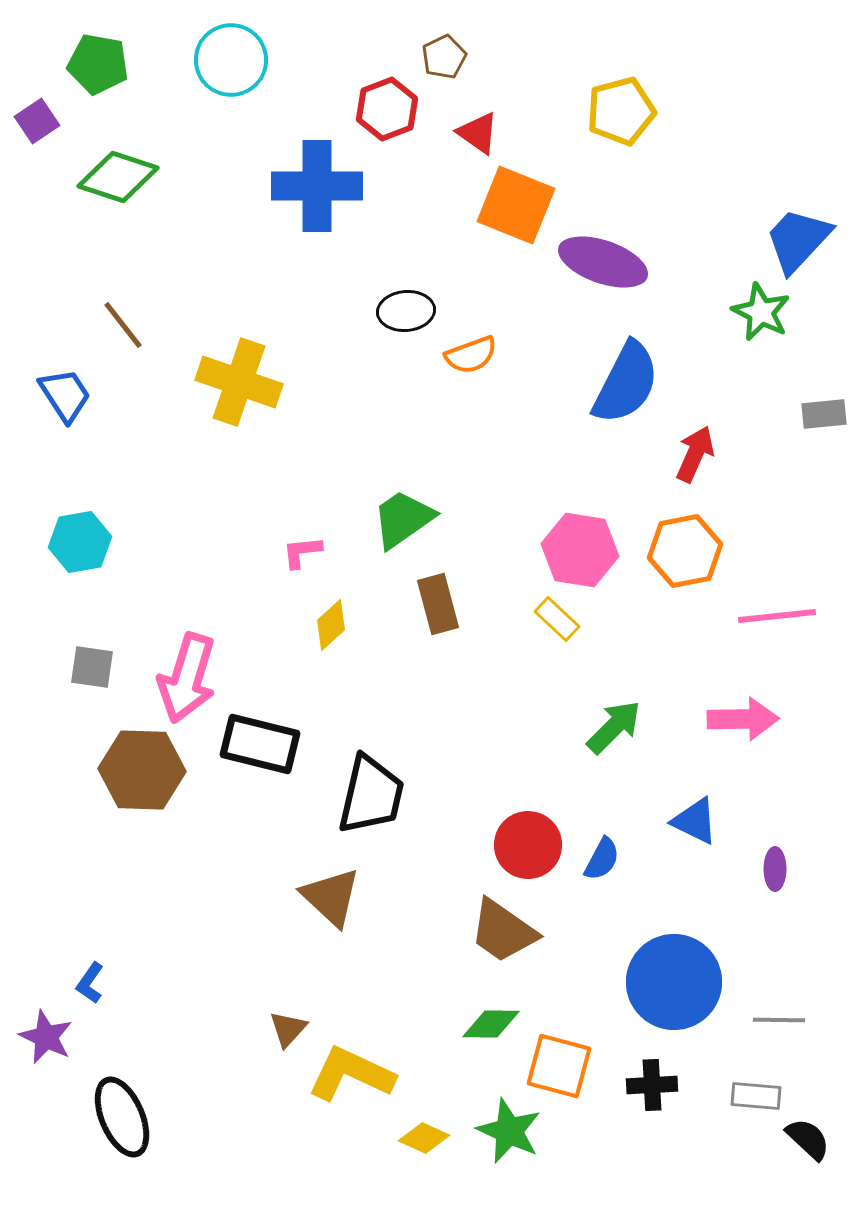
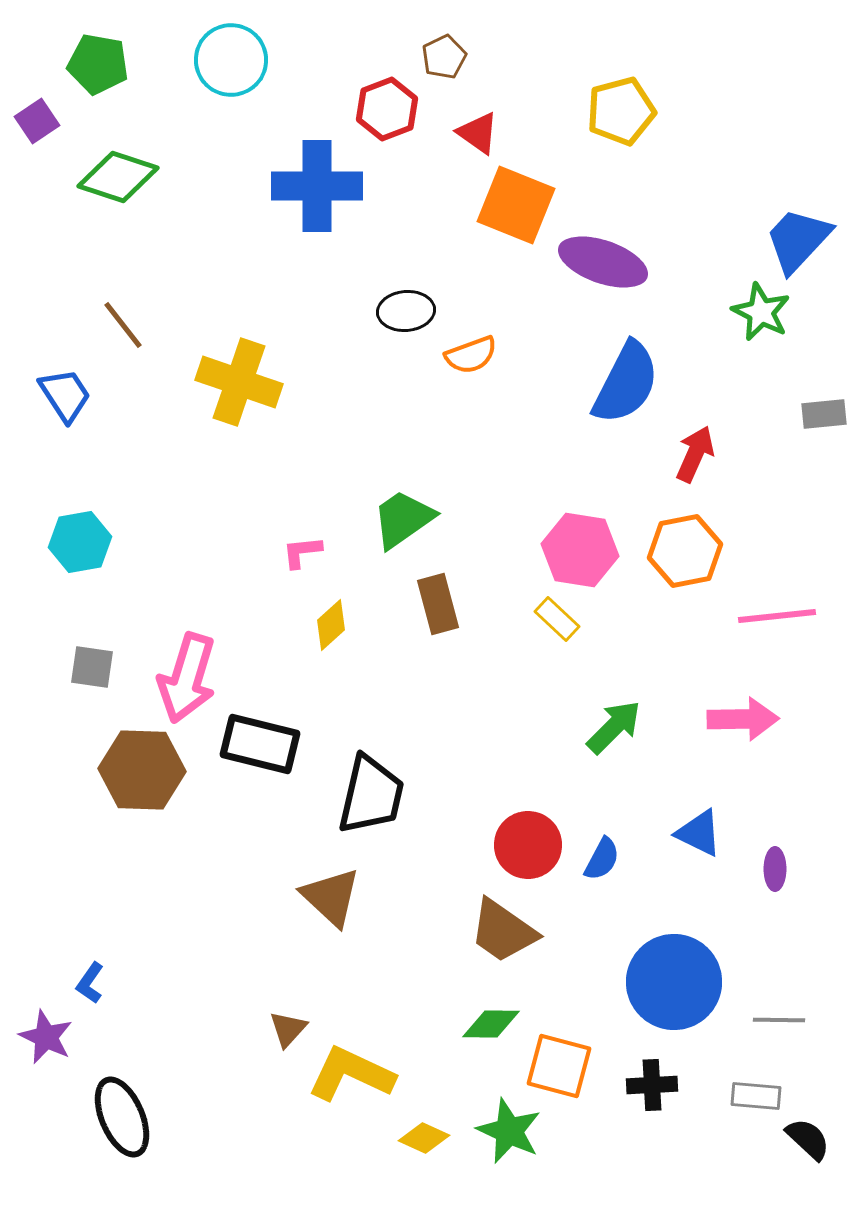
blue triangle at (695, 821): moved 4 px right, 12 px down
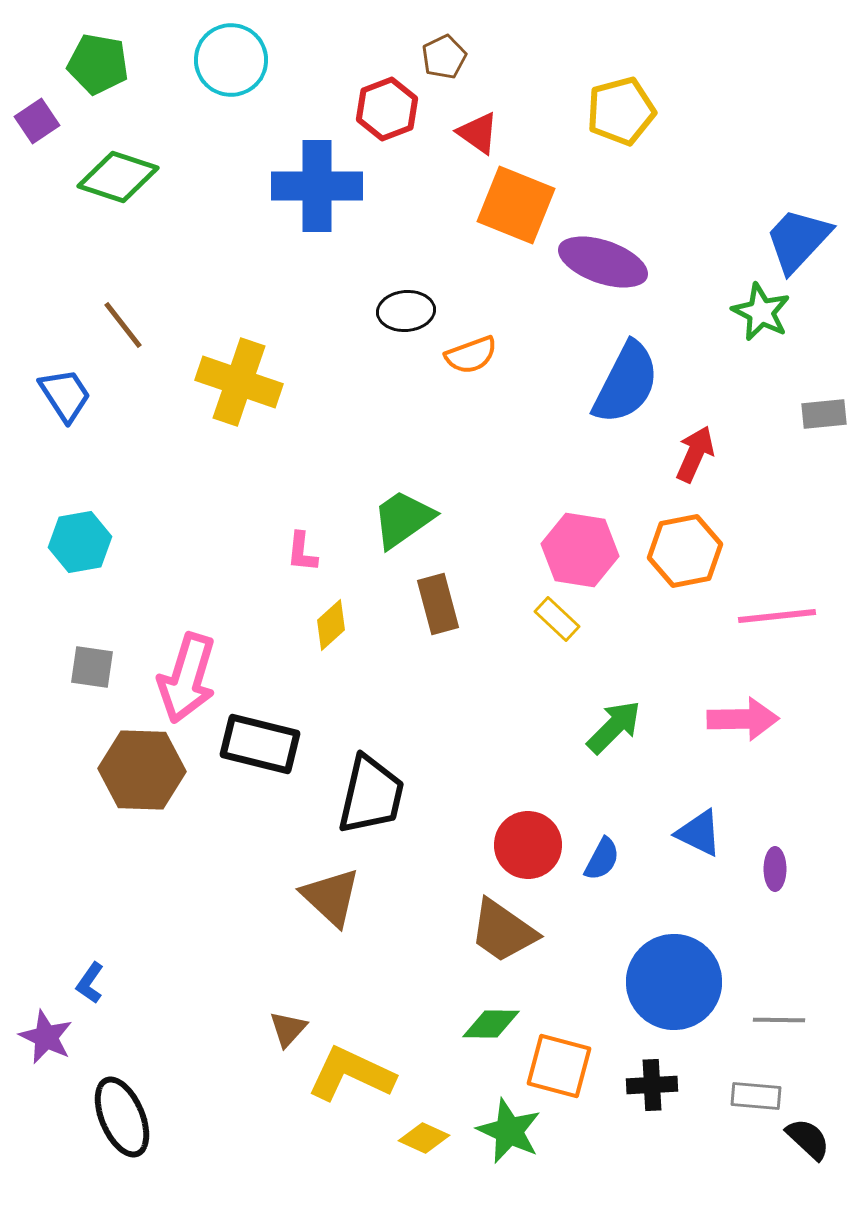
pink L-shape at (302, 552): rotated 78 degrees counterclockwise
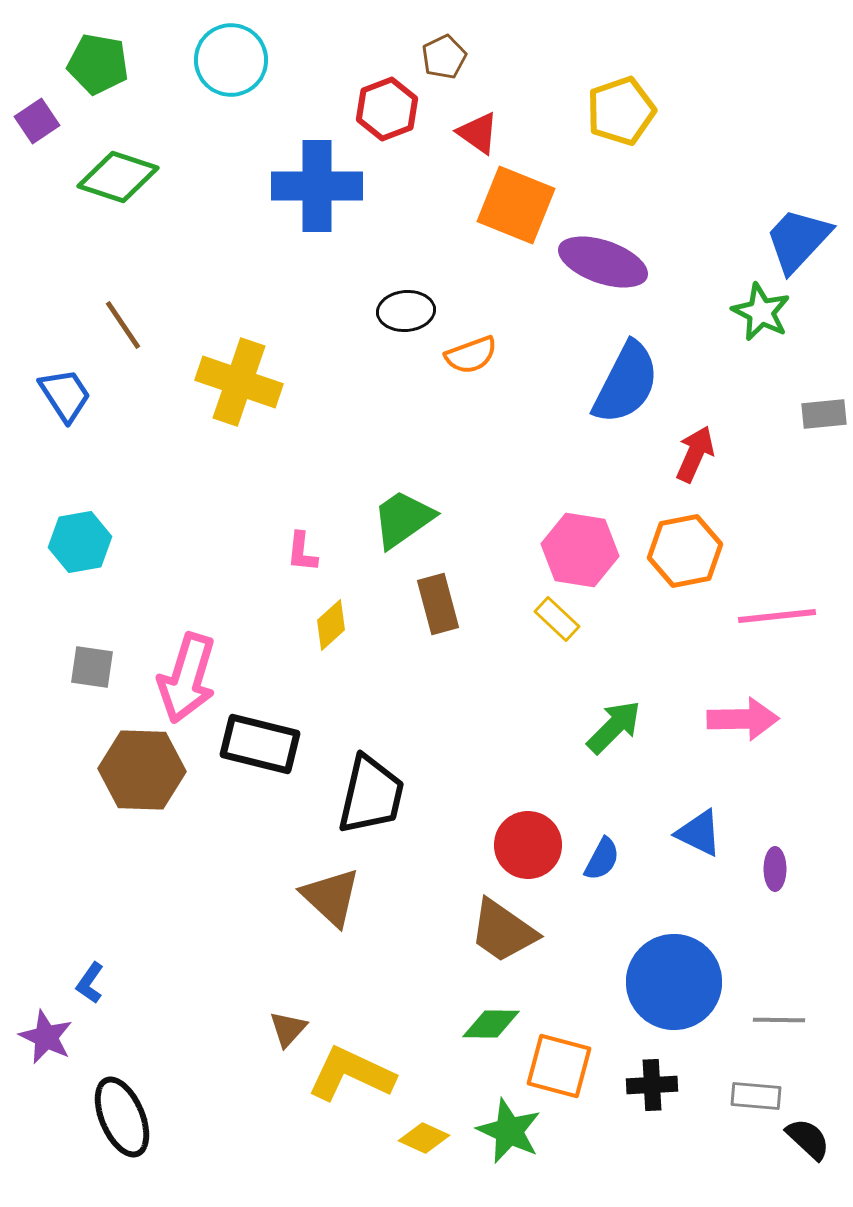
yellow pentagon at (621, 111): rotated 4 degrees counterclockwise
brown line at (123, 325): rotated 4 degrees clockwise
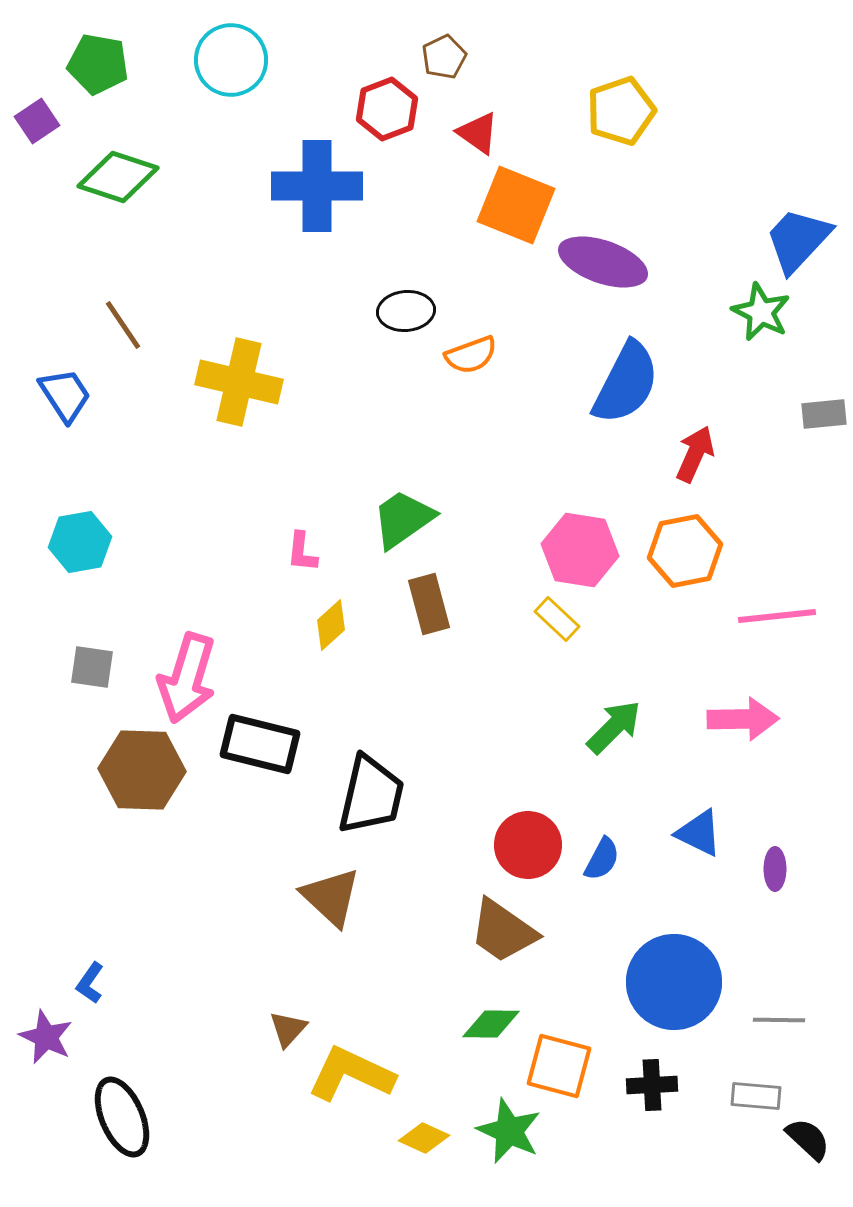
yellow cross at (239, 382): rotated 6 degrees counterclockwise
brown rectangle at (438, 604): moved 9 px left
